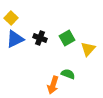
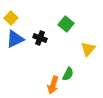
green square: moved 1 px left, 14 px up; rotated 21 degrees counterclockwise
green semicircle: rotated 96 degrees clockwise
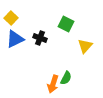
green square: rotated 14 degrees counterclockwise
yellow triangle: moved 3 px left, 3 px up
green semicircle: moved 2 px left, 4 px down
orange arrow: moved 1 px up
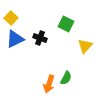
orange arrow: moved 4 px left
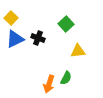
green square: rotated 21 degrees clockwise
black cross: moved 2 px left
yellow triangle: moved 7 px left, 5 px down; rotated 42 degrees clockwise
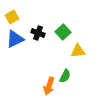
yellow square: moved 1 px right, 1 px up; rotated 16 degrees clockwise
green square: moved 3 px left, 8 px down
black cross: moved 5 px up
green semicircle: moved 1 px left, 2 px up
orange arrow: moved 2 px down
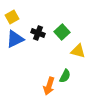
green square: moved 1 px left
yellow triangle: rotated 21 degrees clockwise
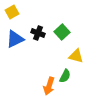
yellow square: moved 5 px up
yellow triangle: moved 2 px left, 5 px down
